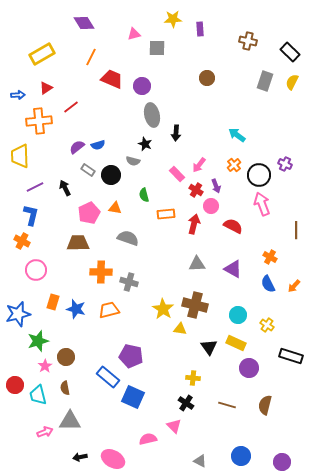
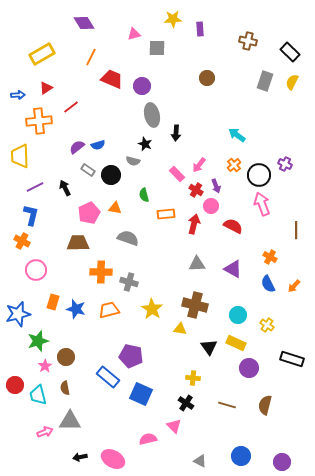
yellow star at (163, 309): moved 11 px left
black rectangle at (291, 356): moved 1 px right, 3 px down
blue square at (133, 397): moved 8 px right, 3 px up
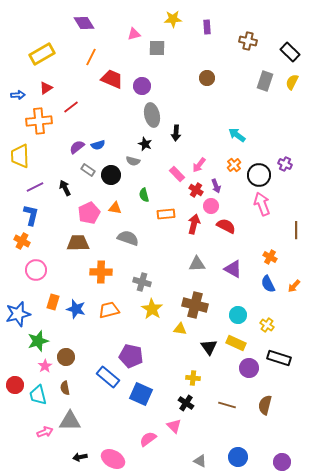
purple rectangle at (200, 29): moved 7 px right, 2 px up
red semicircle at (233, 226): moved 7 px left
gray cross at (129, 282): moved 13 px right
black rectangle at (292, 359): moved 13 px left, 1 px up
pink semicircle at (148, 439): rotated 24 degrees counterclockwise
blue circle at (241, 456): moved 3 px left, 1 px down
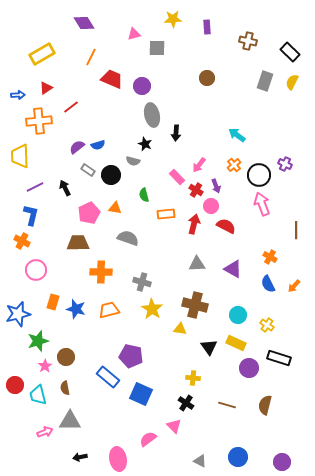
pink rectangle at (177, 174): moved 3 px down
pink ellipse at (113, 459): moved 5 px right; rotated 50 degrees clockwise
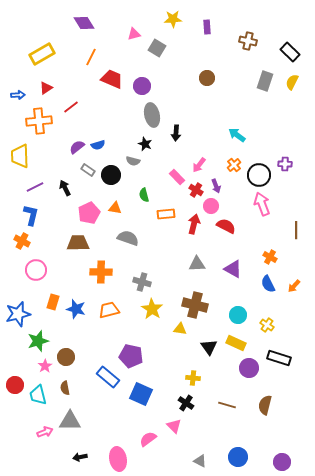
gray square at (157, 48): rotated 30 degrees clockwise
purple cross at (285, 164): rotated 24 degrees counterclockwise
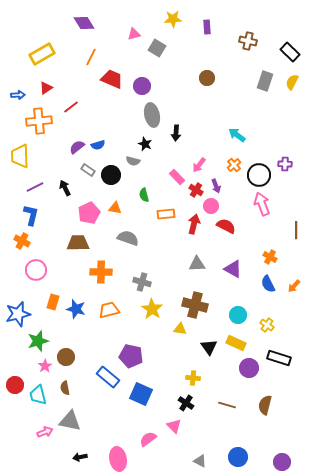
gray triangle at (70, 421): rotated 10 degrees clockwise
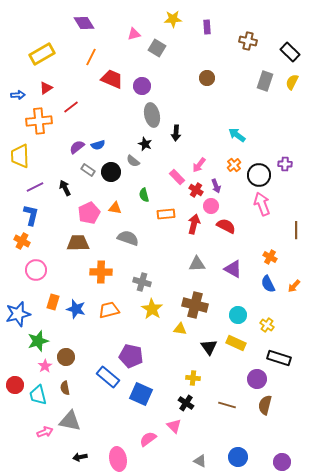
gray semicircle at (133, 161): rotated 24 degrees clockwise
black circle at (111, 175): moved 3 px up
purple circle at (249, 368): moved 8 px right, 11 px down
